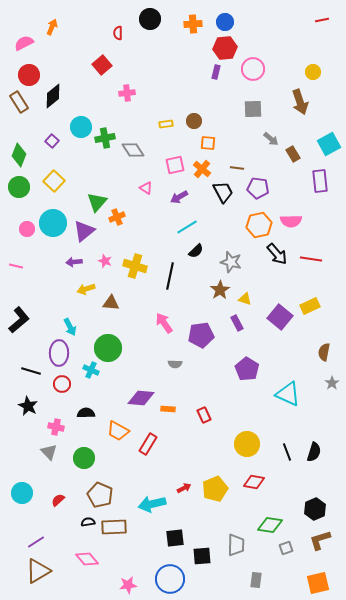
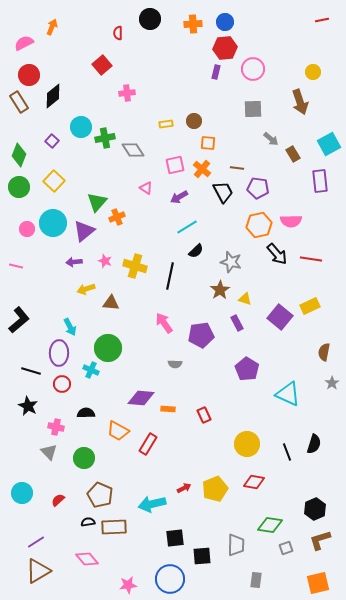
black semicircle at (314, 452): moved 8 px up
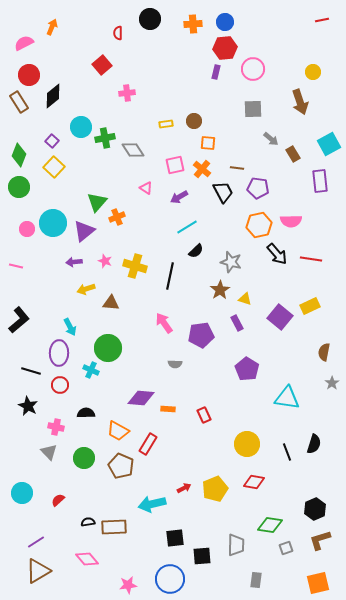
yellow square at (54, 181): moved 14 px up
red circle at (62, 384): moved 2 px left, 1 px down
cyan triangle at (288, 394): moved 1 px left, 4 px down; rotated 16 degrees counterclockwise
brown pentagon at (100, 495): moved 21 px right, 29 px up
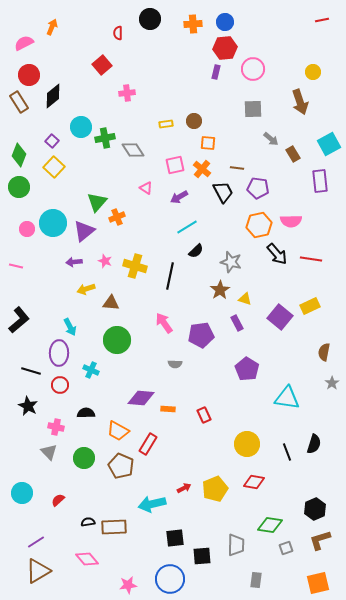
green circle at (108, 348): moved 9 px right, 8 px up
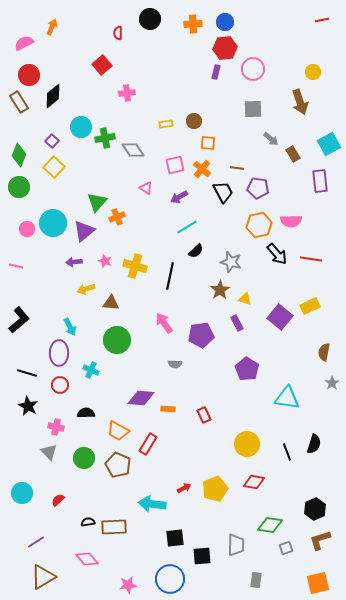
black line at (31, 371): moved 4 px left, 2 px down
brown pentagon at (121, 466): moved 3 px left, 1 px up
cyan arrow at (152, 504): rotated 20 degrees clockwise
brown triangle at (38, 571): moved 5 px right, 6 px down
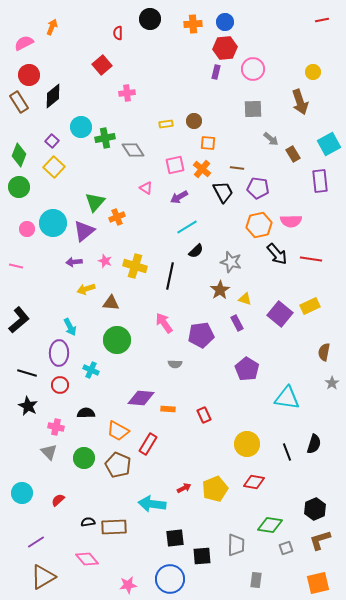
green triangle at (97, 202): moved 2 px left
purple square at (280, 317): moved 3 px up
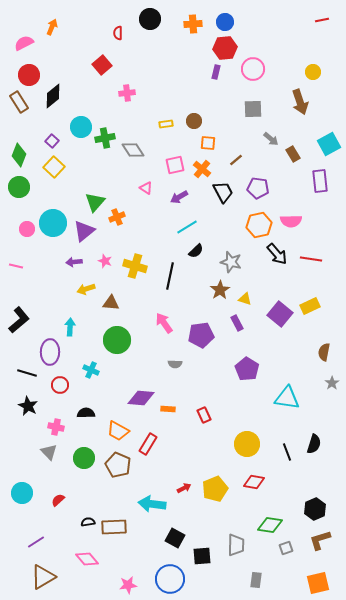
brown line at (237, 168): moved 1 px left, 8 px up; rotated 48 degrees counterclockwise
cyan arrow at (70, 327): rotated 150 degrees counterclockwise
purple ellipse at (59, 353): moved 9 px left, 1 px up
black square at (175, 538): rotated 36 degrees clockwise
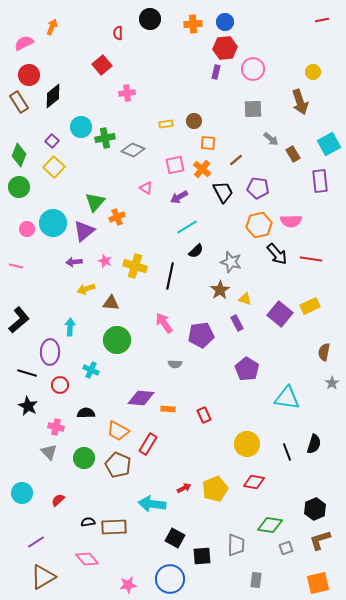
gray diamond at (133, 150): rotated 35 degrees counterclockwise
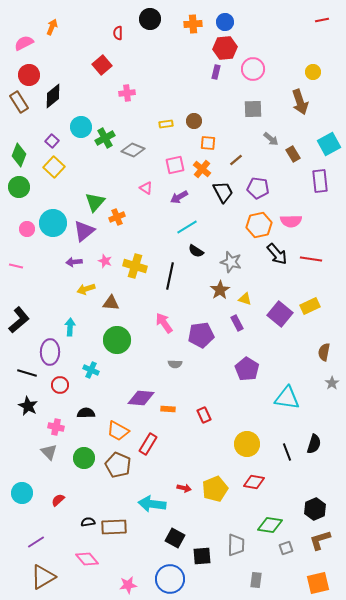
green cross at (105, 138): rotated 18 degrees counterclockwise
black semicircle at (196, 251): rotated 77 degrees clockwise
red arrow at (184, 488): rotated 40 degrees clockwise
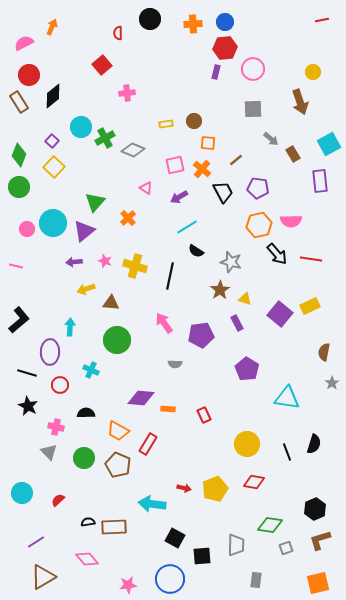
orange cross at (117, 217): moved 11 px right, 1 px down; rotated 21 degrees counterclockwise
